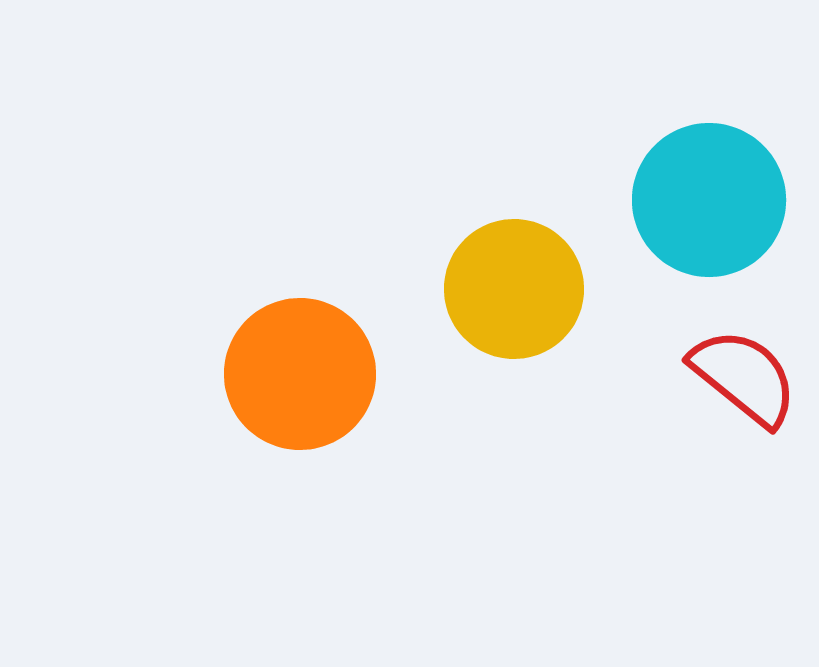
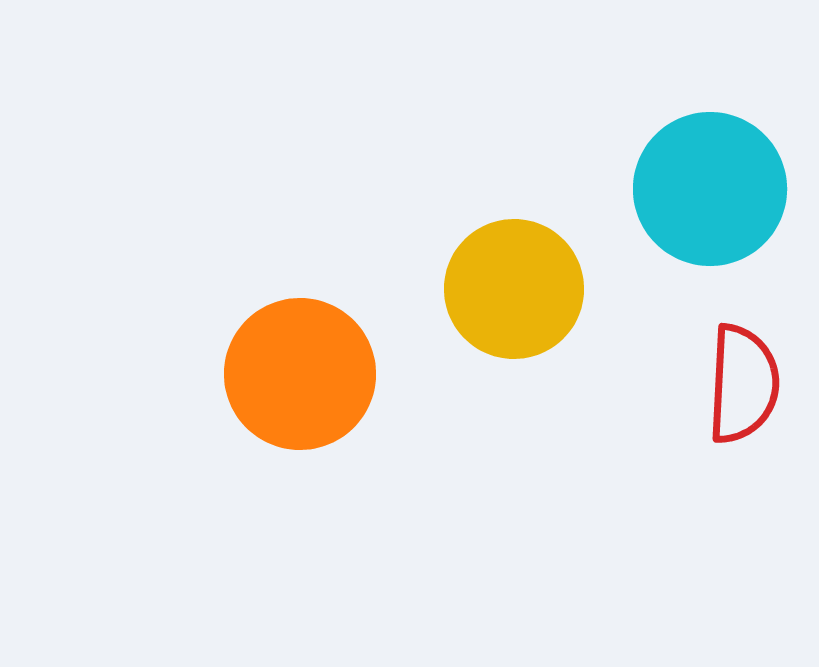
cyan circle: moved 1 px right, 11 px up
red semicircle: moved 1 px left, 7 px down; rotated 54 degrees clockwise
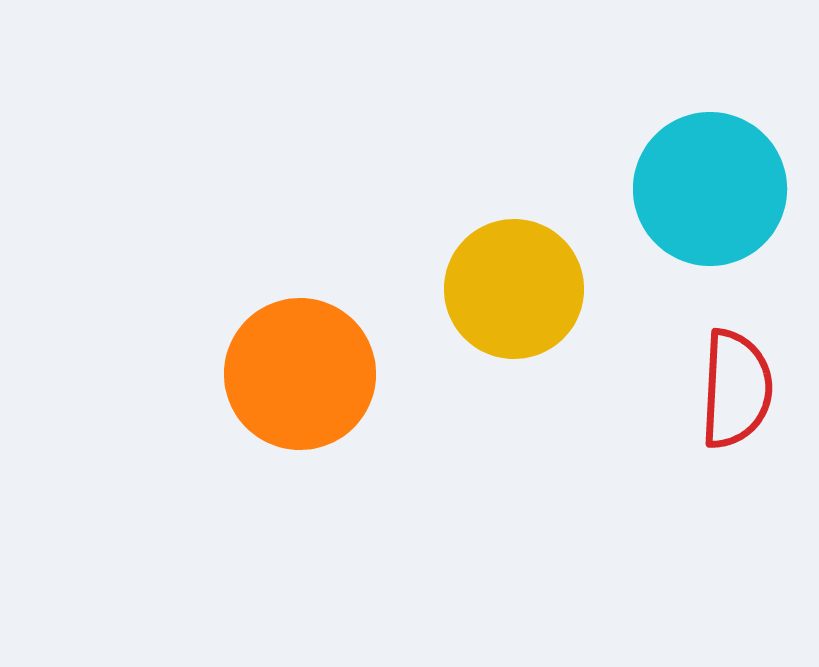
red semicircle: moved 7 px left, 5 px down
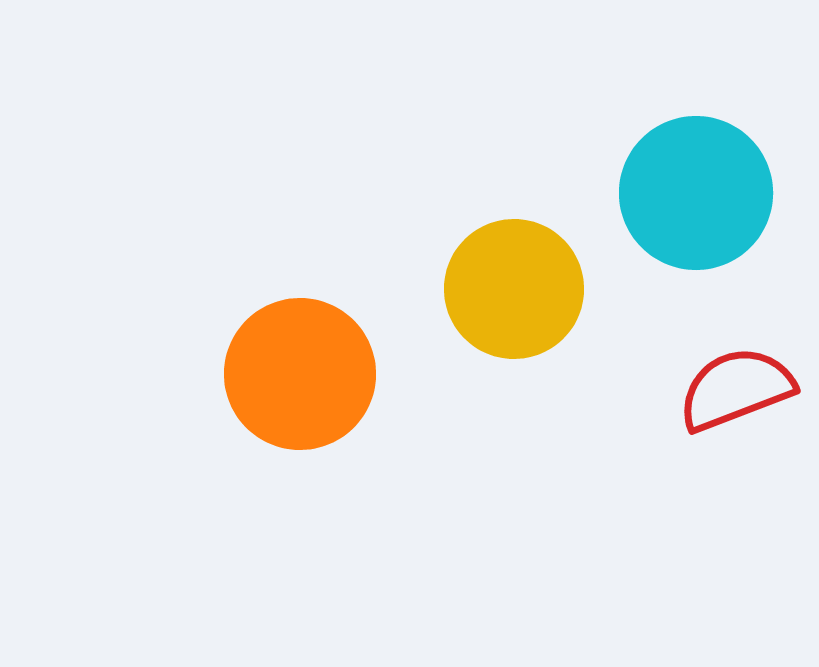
cyan circle: moved 14 px left, 4 px down
red semicircle: rotated 114 degrees counterclockwise
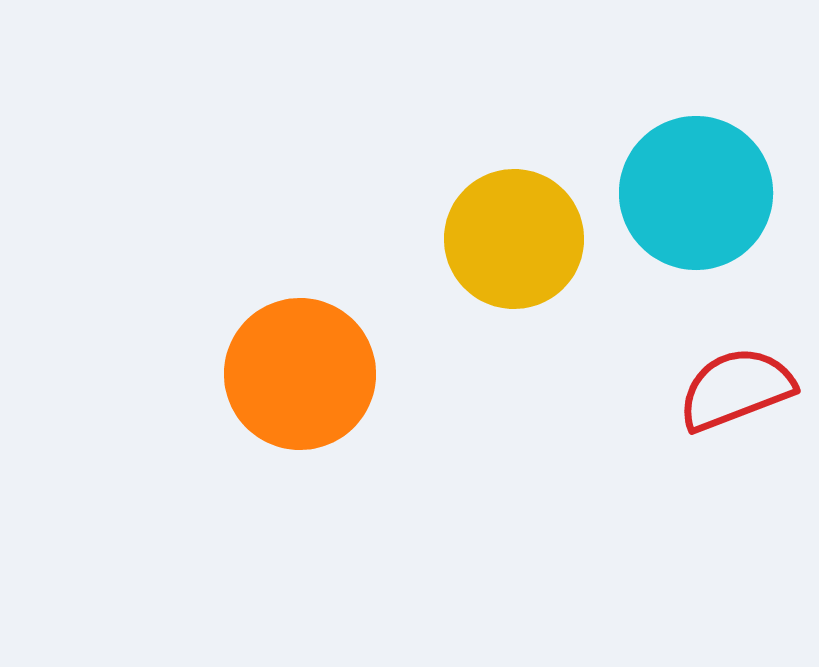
yellow circle: moved 50 px up
